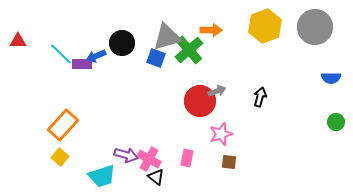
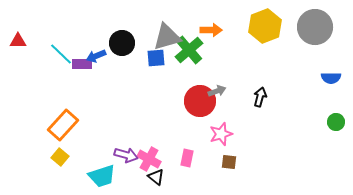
blue square: rotated 24 degrees counterclockwise
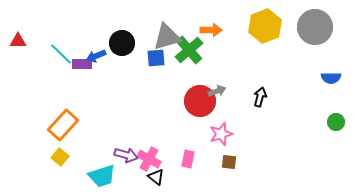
pink rectangle: moved 1 px right, 1 px down
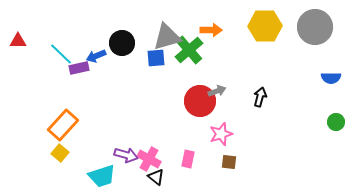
yellow hexagon: rotated 20 degrees clockwise
purple rectangle: moved 3 px left, 4 px down; rotated 12 degrees counterclockwise
yellow square: moved 4 px up
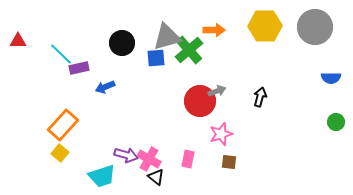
orange arrow: moved 3 px right
blue arrow: moved 9 px right, 31 px down
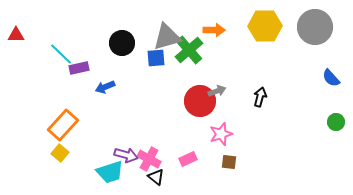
red triangle: moved 2 px left, 6 px up
blue semicircle: rotated 48 degrees clockwise
pink rectangle: rotated 54 degrees clockwise
cyan trapezoid: moved 8 px right, 4 px up
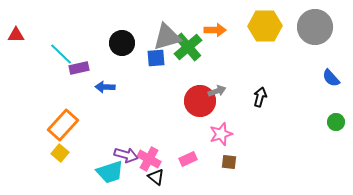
orange arrow: moved 1 px right
green cross: moved 1 px left, 3 px up
blue arrow: rotated 24 degrees clockwise
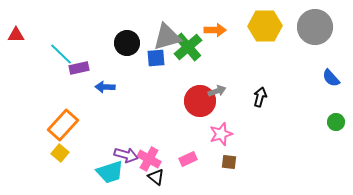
black circle: moved 5 px right
